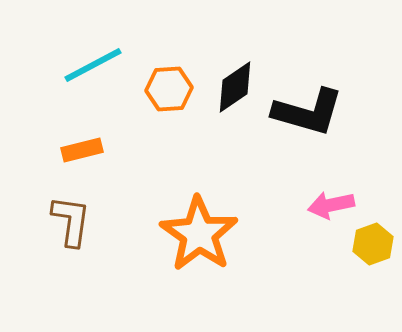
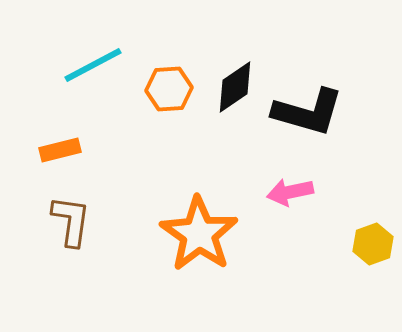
orange rectangle: moved 22 px left
pink arrow: moved 41 px left, 13 px up
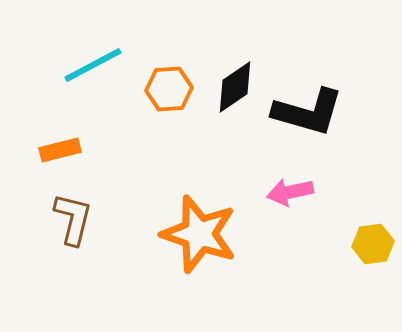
brown L-shape: moved 2 px right, 2 px up; rotated 6 degrees clockwise
orange star: rotated 16 degrees counterclockwise
yellow hexagon: rotated 12 degrees clockwise
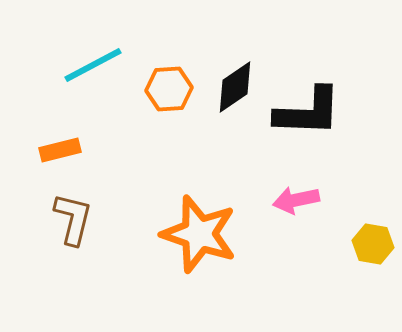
black L-shape: rotated 14 degrees counterclockwise
pink arrow: moved 6 px right, 8 px down
yellow hexagon: rotated 18 degrees clockwise
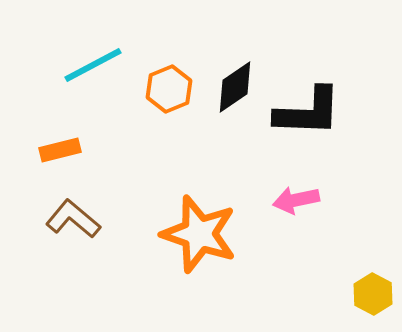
orange hexagon: rotated 18 degrees counterclockwise
brown L-shape: rotated 64 degrees counterclockwise
yellow hexagon: moved 50 px down; rotated 18 degrees clockwise
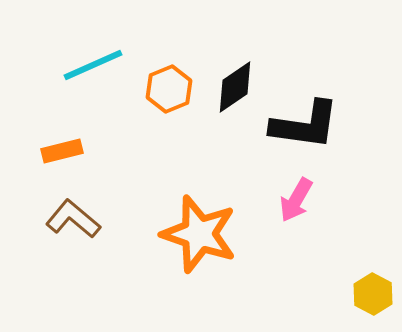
cyan line: rotated 4 degrees clockwise
black L-shape: moved 3 px left, 13 px down; rotated 6 degrees clockwise
orange rectangle: moved 2 px right, 1 px down
pink arrow: rotated 48 degrees counterclockwise
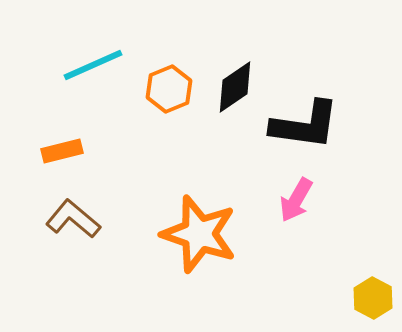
yellow hexagon: moved 4 px down
